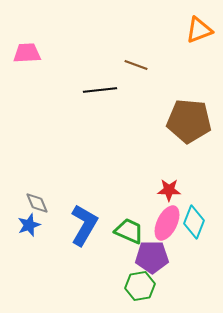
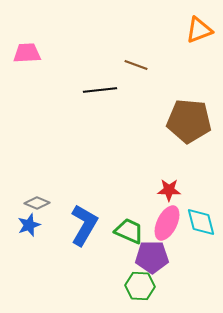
gray diamond: rotated 45 degrees counterclockwise
cyan diamond: moved 7 px right; rotated 36 degrees counterclockwise
green hexagon: rotated 12 degrees clockwise
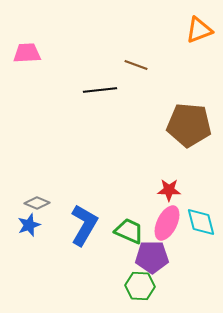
brown pentagon: moved 4 px down
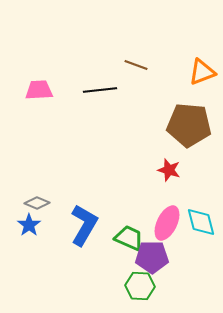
orange triangle: moved 3 px right, 42 px down
pink trapezoid: moved 12 px right, 37 px down
red star: moved 20 px up; rotated 15 degrees clockwise
blue star: rotated 15 degrees counterclockwise
green trapezoid: moved 7 px down
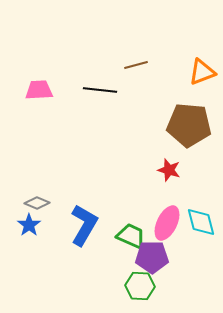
brown line: rotated 35 degrees counterclockwise
black line: rotated 12 degrees clockwise
green trapezoid: moved 2 px right, 2 px up
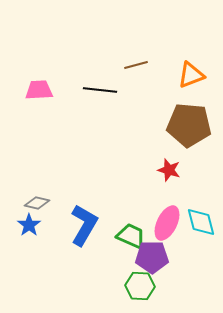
orange triangle: moved 11 px left, 3 px down
gray diamond: rotated 10 degrees counterclockwise
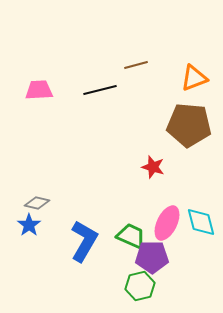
orange triangle: moved 3 px right, 3 px down
black line: rotated 20 degrees counterclockwise
red star: moved 16 px left, 3 px up
blue L-shape: moved 16 px down
green hexagon: rotated 16 degrees counterclockwise
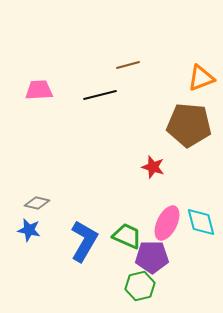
brown line: moved 8 px left
orange triangle: moved 7 px right
black line: moved 5 px down
blue star: moved 5 px down; rotated 25 degrees counterclockwise
green trapezoid: moved 4 px left
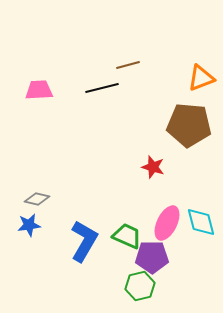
black line: moved 2 px right, 7 px up
gray diamond: moved 4 px up
blue star: moved 5 px up; rotated 20 degrees counterclockwise
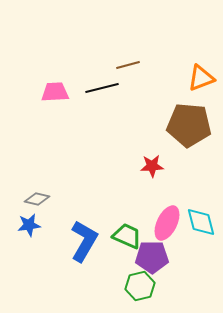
pink trapezoid: moved 16 px right, 2 px down
red star: moved 1 px left, 1 px up; rotated 20 degrees counterclockwise
